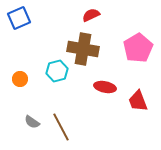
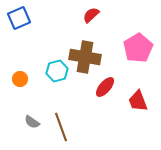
red semicircle: rotated 18 degrees counterclockwise
brown cross: moved 2 px right, 8 px down
red ellipse: rotated 60 degrees counterclockwise
brown line: rotated 8 degrees clockwise
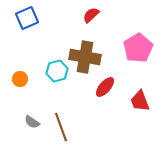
blue square: moved 8 px right
red trapezoid: moved 2 px right
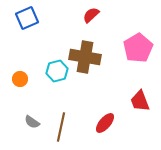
red ellipse: moved 36 px down
brown line: rotated 32 degrees clockwise
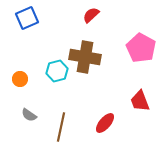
pink pentagon: moved 3 px right; rotated 12 degrees counterclockwise
gray semicircle: moved 3 px left, 7 px up
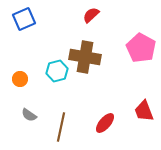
blue square: moved 3 px left, 1 px down
red trapezoid: moved 4 px right, 10 px down
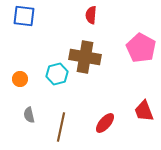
red semicircle: rotated 42 degrees counterclockwise
blue square: moved 3 px up; rotated 30 degrees clockwise
cyan hexagon: moved 3 px down
gray semicircle: rotated 42 degrees clockwise
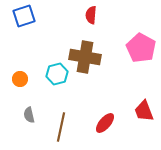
blue square: rotated 25 degrees counterclockwise
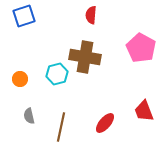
gray semicircle: moved 1 px down
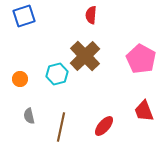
pink pentagon: moved 11 px down
brown cross: moved 1 px up; rotated 36 degrees clockwise
red ellipse: moved 1 px left, 3 px down
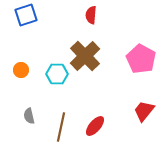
blue square: moved 2 px right, 1 px up
cyan hexagon: rotated 15 degrees clockwise
orange circle: moved 1 px right, 9 px up
red trapezoid: rotated 60 degrees clockwise
red ellipse: moved 9 px left
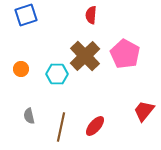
pink pentagon: moved 16 px left, 5 px up
orange circle: moved 1 px up
